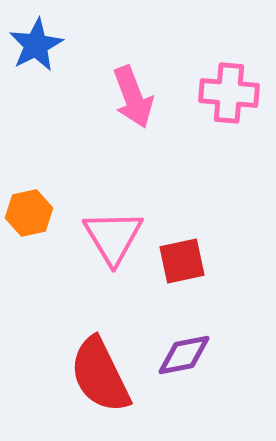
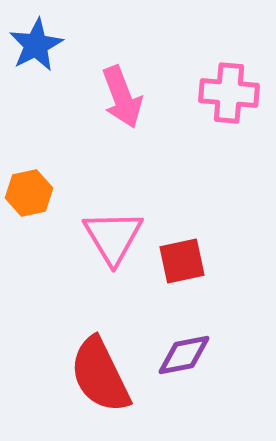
pink arrow: moved 11 px left
orange hexagon: moved 20 px up
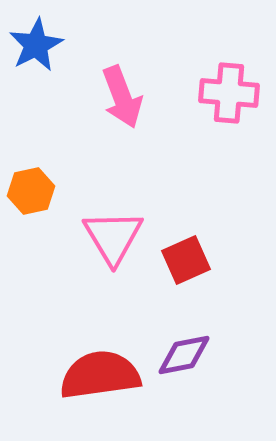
orange hexagon: moved 2 px right, 2 px up
red square: moved 4 px right, 1 px up; rotated 12 degrees counterclockwise
red semicircle: rotated 108 degrees clockwise
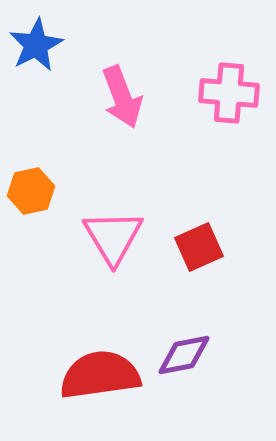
red square: moved 13 px right, 13 px up
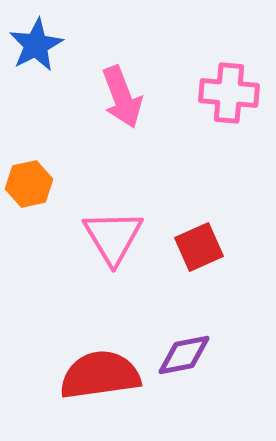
orange hexagon: moved 2 px left, 7 px up
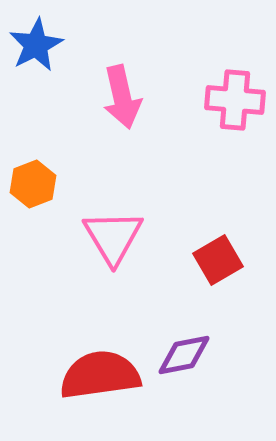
pink cross: moved 6 px right, 7 px down
pink arrow: rotated 8 degrees clockwise
orange hexagon: moved 4 px right; rotated 9 degrees counterclockwise
red square: moved 19 px right, 13 px down; rotated 6 degrees counterclockwise
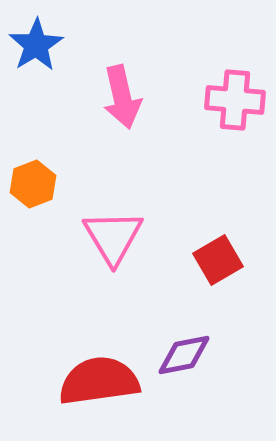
blue star: rotated 4 degrees counterclockwise
red semicircle: moved 1 px left, 6 px down
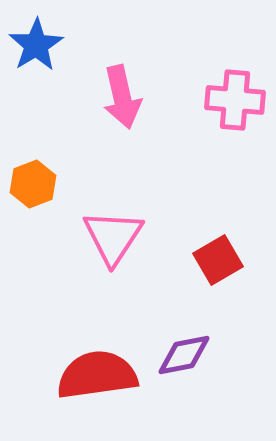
pink triangle: rotated 4 degrees clockwise
red semicircle: moved 2 px left, 6 px up
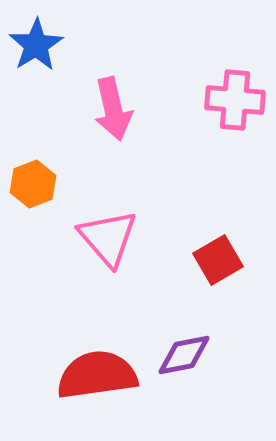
pink arrow: moved 9 px left, 12 px down
pink triangle: moved 5 px left, 1 px down; rotated 14 degrees counterclockwise
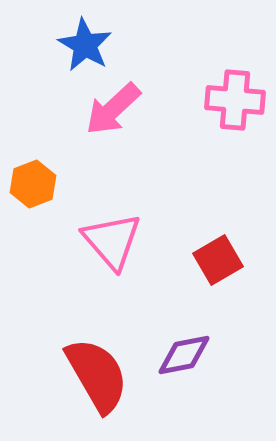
blue star: moved 49 px right; rotated 10 degrees counterclockwise
pink arrow: rotated 60 degrees clockwise
pink triangle: moved 4 px right, 3 px down
red semicircle: rotated 68 degrees clockwise
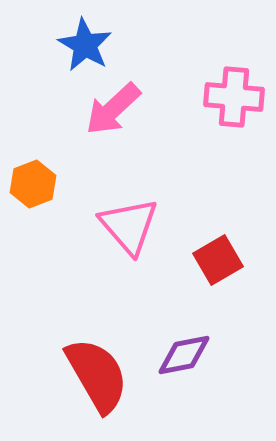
pink cross: moved 1 px left, 3 px up
pink triangle: moved 17 px right, 15 px up
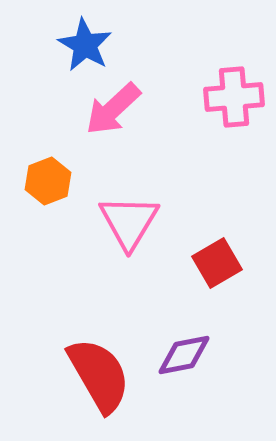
pink cross: rotated 10 degrees counterclockwise
orange hexagon: moved 15 px right, 3 px up
pink triangle: moved 4 px up; rotated 12 degrees clockwise
red square: moved 1 px left, 3 px down
red semicircle: moved 2 px right
